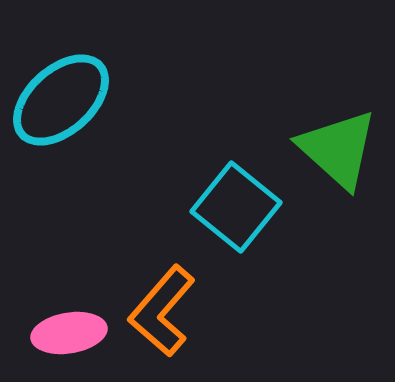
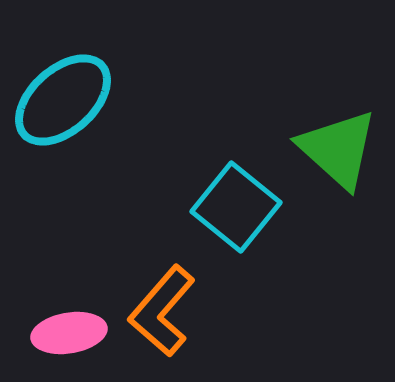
cyan ellipse: moved 2 px right
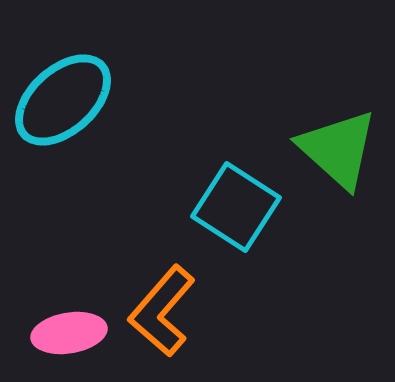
cyan square: rotated 6 degrees counterclockwise
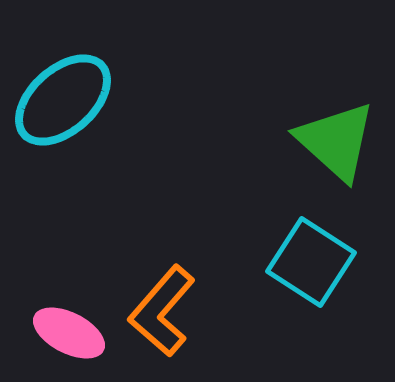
green triangle: moved 2 px left, 8 px up
cyan square: moved 75 px right, 55 px down
pink ellipse: rotated 36 degrees clockwise
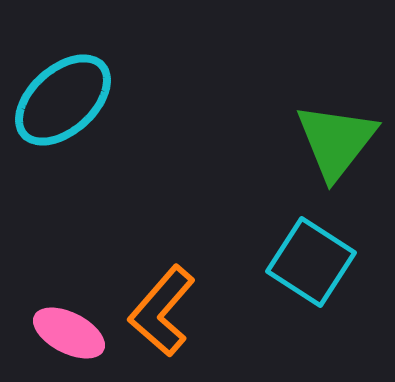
green triangle: rotated 26 degrees clockwise
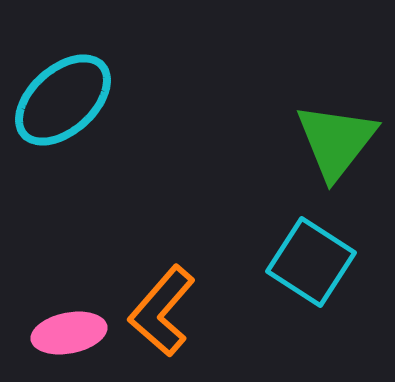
pink ellipse: rotated 38 degrees counterclockwise
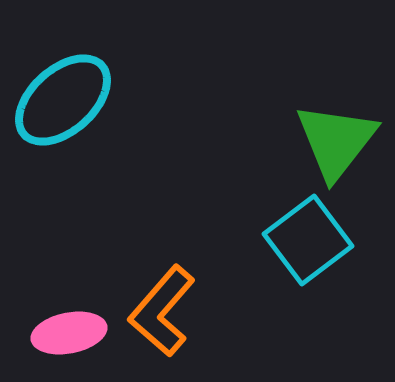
cyan square: moved 3 px left, 22 px up; rotated 20 degrees clockwise
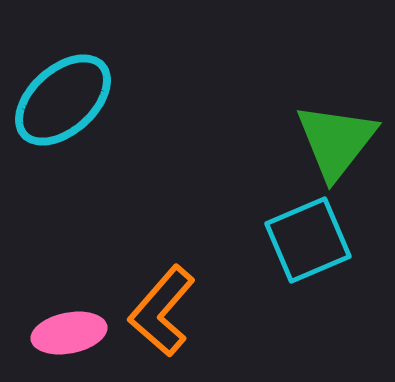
cyan square: rotated 14 degrees clockwise
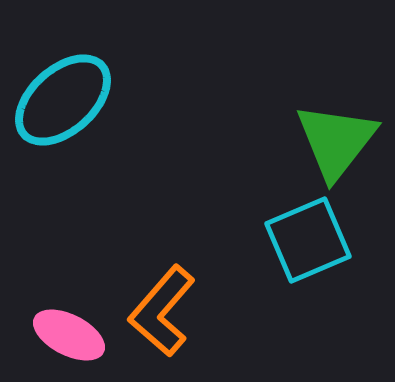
pink ellipse: moved 2 px down; rotated 38 degrees clockwise
